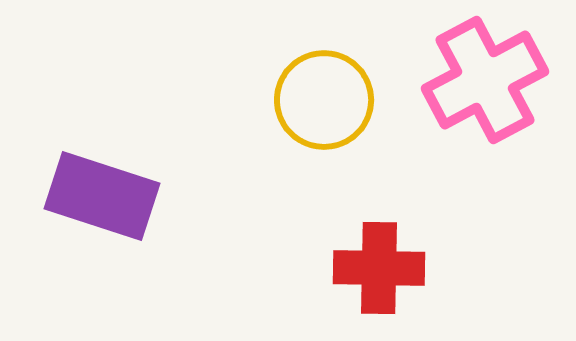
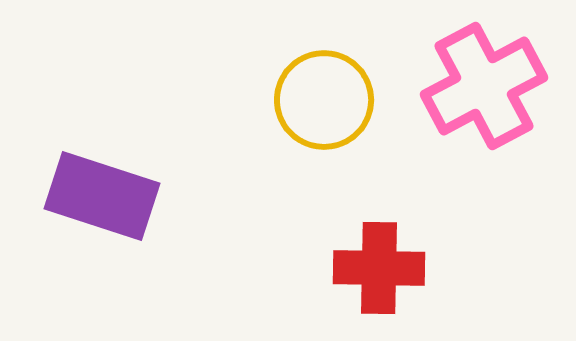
pink cross: moved 1 px left, 6 px down
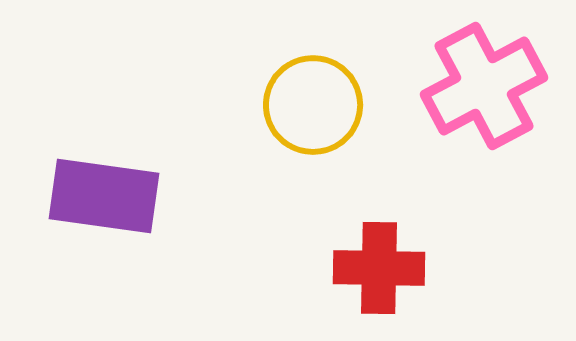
yellow circle: moved 11 px left, 5 px down
purple rectangle: moved 2 px right; rotated 10 degrees counterclockwise
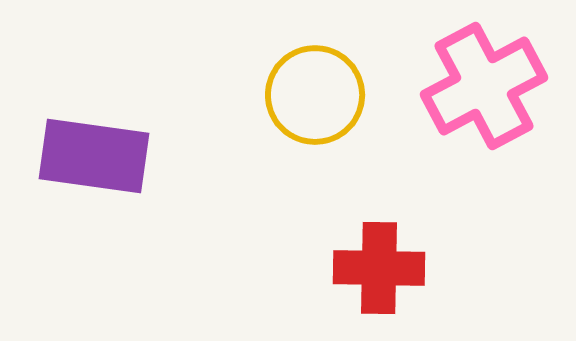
yellow circle: moved 2 px right, 10 px up
purple rectangle: moved 10 px left, 40 px up
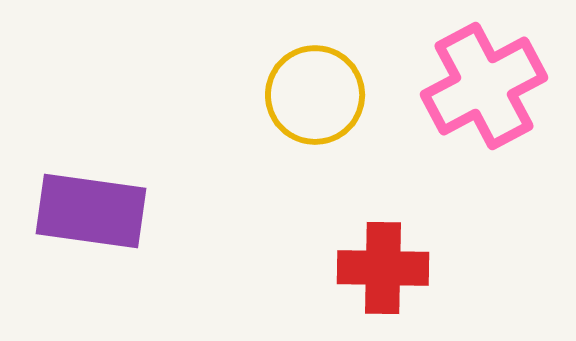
purple rectangle: moved 3 px left, 55 px down
red cross: moved 4 px right
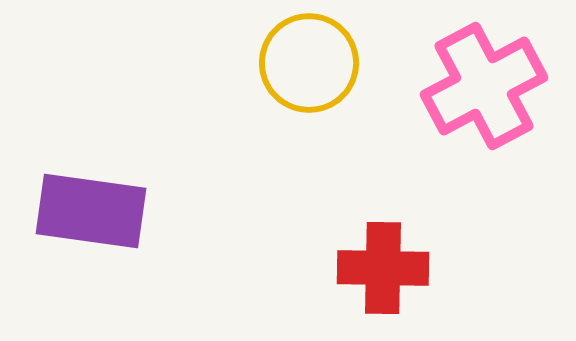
yellow circle: moved 6 px left, 32 px up
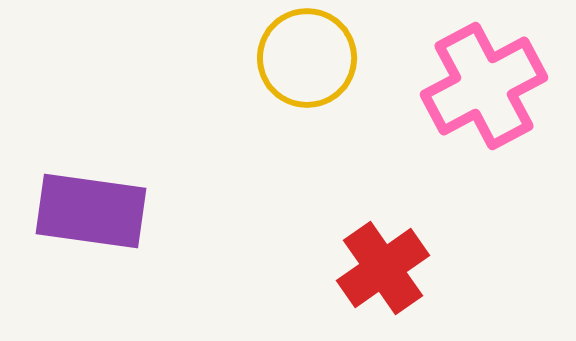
yellow circle: moved 2 px left, 5 px up
red cross: rotated 36 degrees counterclockwise
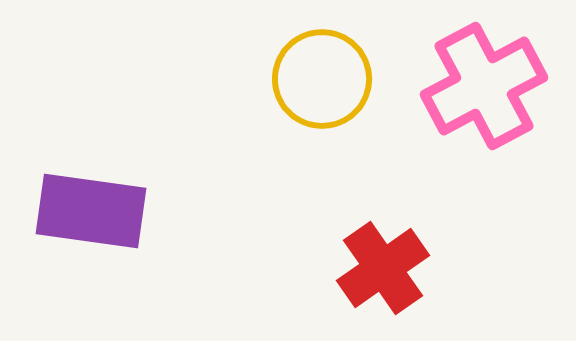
yellow circle: moved 15 px right, 21 px down
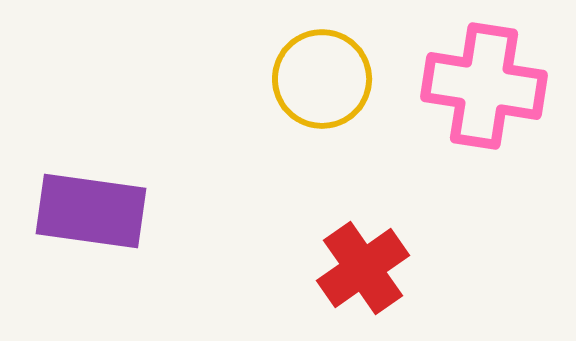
pink cross: rotated 37 degrees clockwise
red cross: moved 20 px left
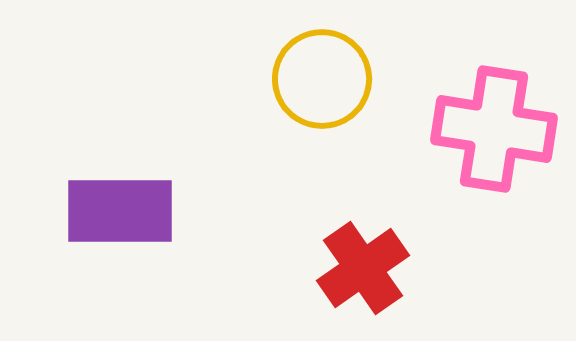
pink cross: moved 10 px right, 43 px down
purple rectangle: moved 29 px right; rotated 8 degrees counterclockwise
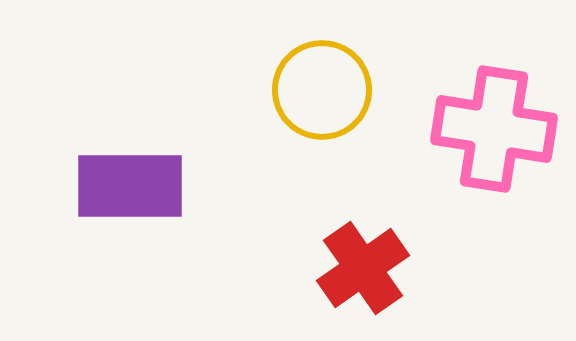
yellow circle: moved 11 px down
purple rectangle: moved 10 px right, 25 px up
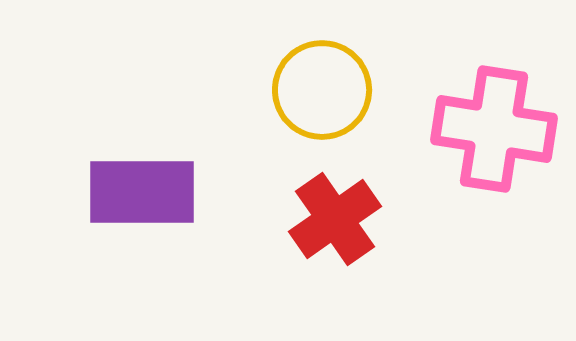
purple rectangle: moved 12 px right, 6 px down
red cross: moved 28 px left, 49 px up
